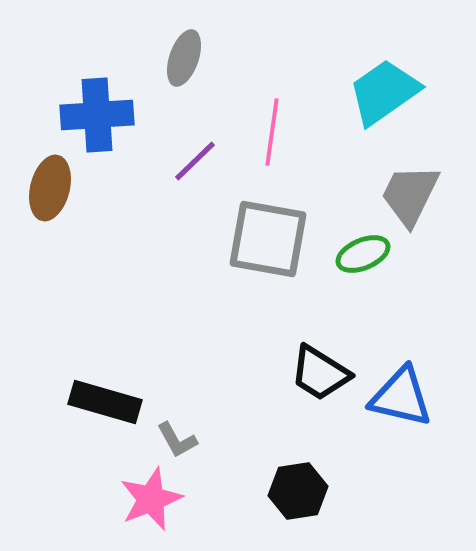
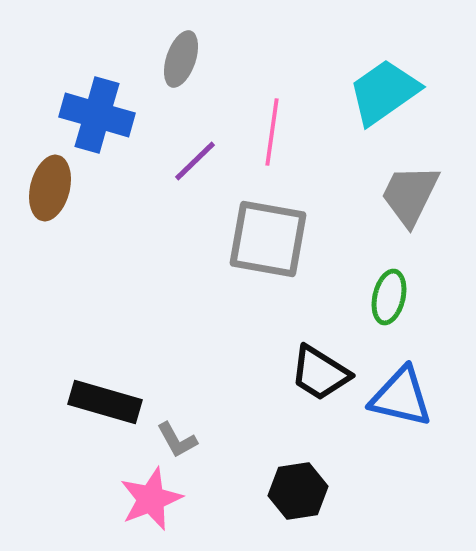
gray ellipse: moved 3 px left, 1 px down
blue cross: rotated 20 degrees clockwise
green ellipse: moved 26 px right, 43 px down; rotated 54 degrees counterclockwise
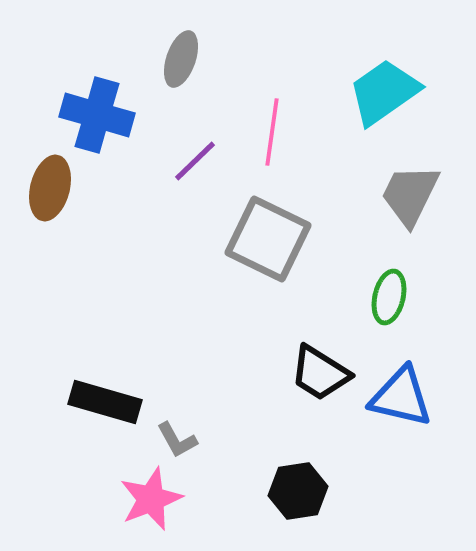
gray square: rotated 16 degrees clockwise
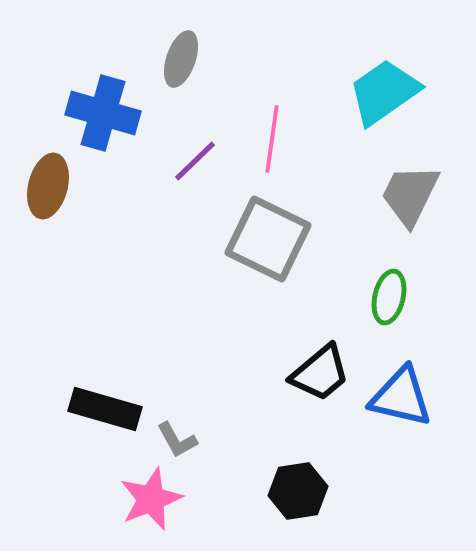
blue cross: moved 6 px right, 2 px up
pink line: moved 7 px down
brown ellipse: moved 2 px left, 2 px up
black trapezoid: rotated 72 degrees counterclockwise
black rectangle: moved 7 px down
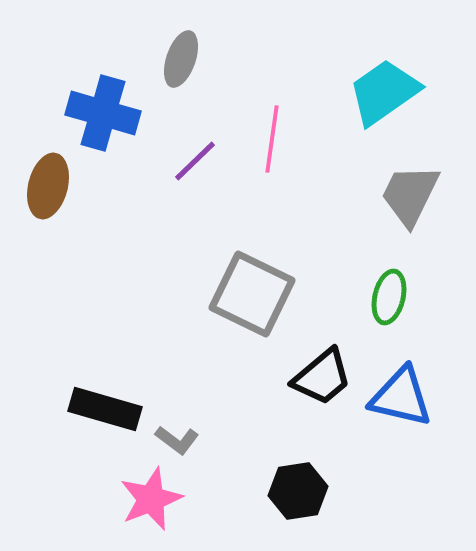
gray square: moved 16 px left, 55 px down
black trapezoid: moved 2 px right, 4 px down
gray L-shape: rotated 24 degrees counterclockwise
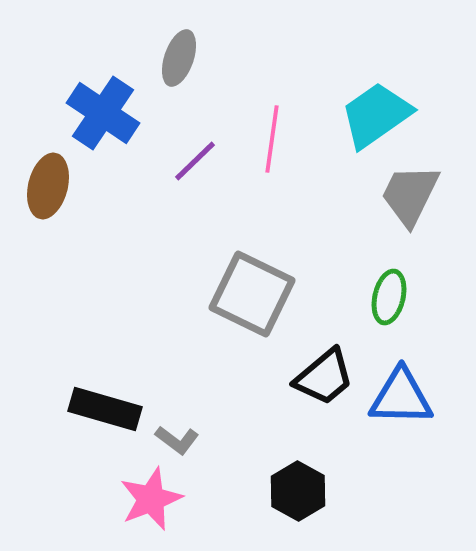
gray ellipse: moved 2 px left, 1 px up
cyan trapezoid: moved 8 px left, 23 px down
blue cross: rotated 18 degrees clockwise
black trapezoid: moved 2 px right
blue triangle: rotated 12 degrees counterclockwise
black hexagon: rotated 22 degrees counterclockwise
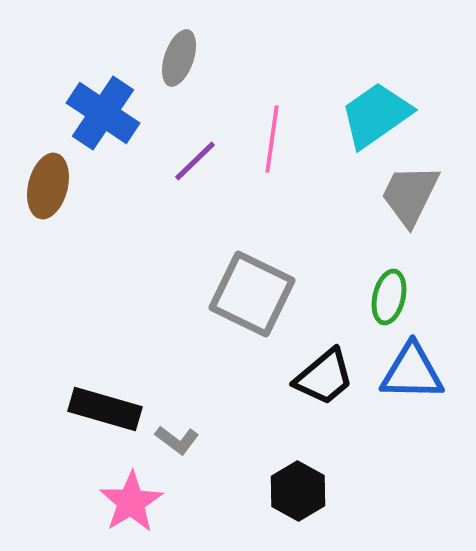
blue triangle: moved 11 px right, 25 px up
pink star: moved 20 px left, 3 px down; rotated 10 degrees counterclockwise
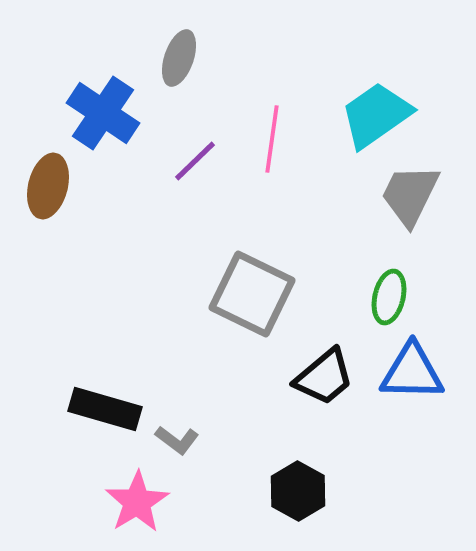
pink star: moved 6 px right
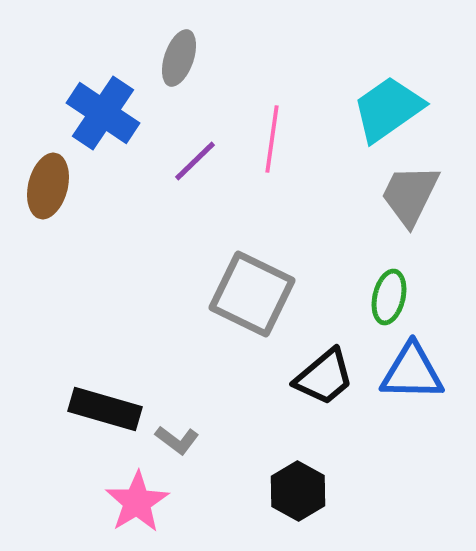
cyan trapezoid: moved 12 px right, 6 px up
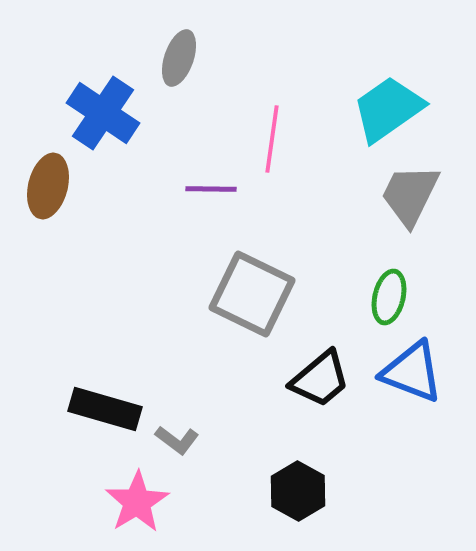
purple line: moved 16 px right, 28 px down; rotated 45 degrees clockwise
blue triangle: rotated 20 degrees clockwise
black trapezoid: moved 4 px left, 2 px down
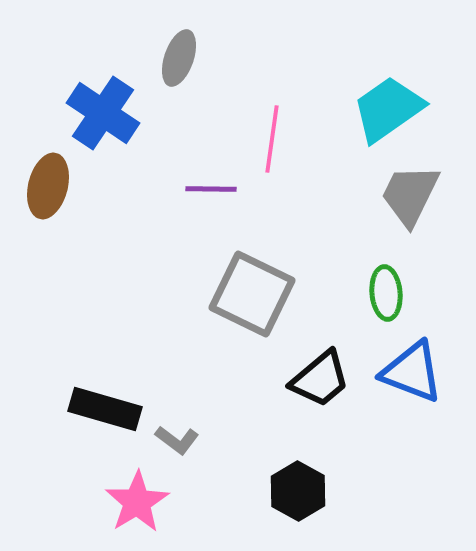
green ellipse: moved 3 px left, 4 px up; rotated 18 degrees counterclockwise
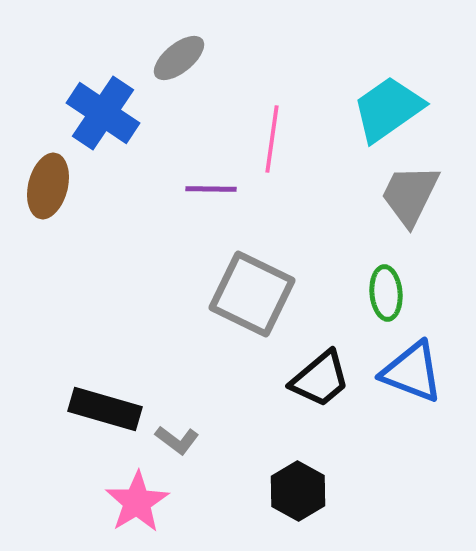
gray ellipse: rotated 32 degrees clockwise
